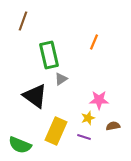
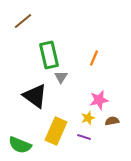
brown line: rotated 30 degrees clockwise
orange line: moved 16 px down
gray triangle: moved 2 px up; rotated 24 degrees counterclockwise
pink star: rotated 12 degrees counterclockwise
brown semicircle: moved 1 px left, 5 px up
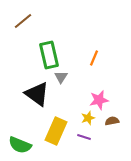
black triangle: moved 2 px right, 2 px up
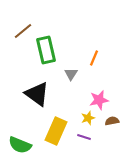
brown line: moved 10 px down
green rectangle: moved 3 px left, 5 px up
gray triangle: moved 10 px right, 3 px up
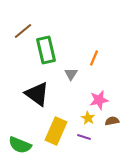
yellow star: rotated 24 degrees counterclockwise
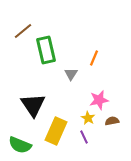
black triangle: moved 4 px left, 11 px down; rotated 20 degrees clockwise
purple line: rotated 48 degrees clockwise
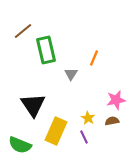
pink star: moved 17 px right
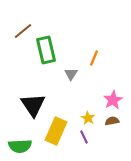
pink star: moved 3 px left; rotated 18 degrees counterclockwise
green semicircle: moved 1 px down; rotated 25 degrees counterclockwise
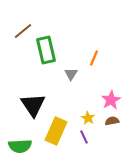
pink star: moved 2 px left
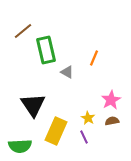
gray triangle: moved 4 px left, 2 px up; rotated 32 degrees counterclockwise
